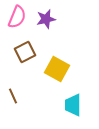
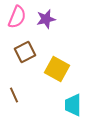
brown line: moved 1 px right, 1 px up
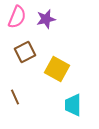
brown line: moved 1 px right, 2 px down
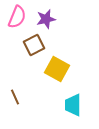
brown square: moved 9 px right, 7 px up
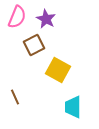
purple star: rotated 30 degrees counterclockwise
yellow square: moved 1 px right, 1 px down
cyan trapezoid: moved 2 px down
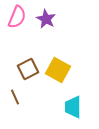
brown square: moved 6 px left, 24 px down
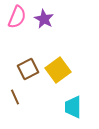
purple star: moved 2 px left
yellow square: rotated 25 degrees clockwise
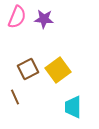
purple star: rotated 24 degrees counterclockwise
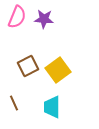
brown square: moved 3 px up
brown line: moved 1 px left, 6 px down
cyan trapezoid: moved 21 px left
